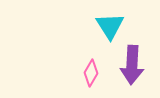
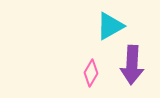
cyan triangle: rotated 32 degrees clockwise
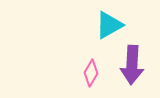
cyan triangle: moved 1 px left, 1 px up
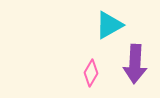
purple arrow: moved 3 px right, 1 px up
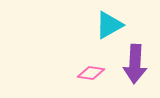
pink diamond: rotated 68 degrees clockwise
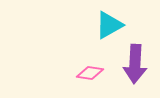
pink diamond: moved 1 px left
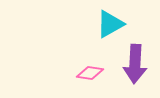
cyan triangle: moved 1 px right, 1 px up
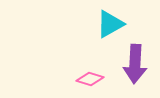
pink diamond: moved 6 px down; rotated 8 degrees clockwise
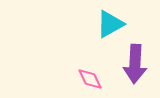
pink diamond: rotated 48 degrees clockwise
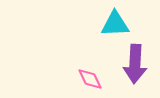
cyan triangle: moved 5 px right; rotated 28 degrees clockwise
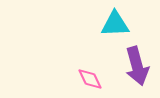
purple arrow: moved 2 px right, 2 px down; rotated 18 degrees counterclockwise
